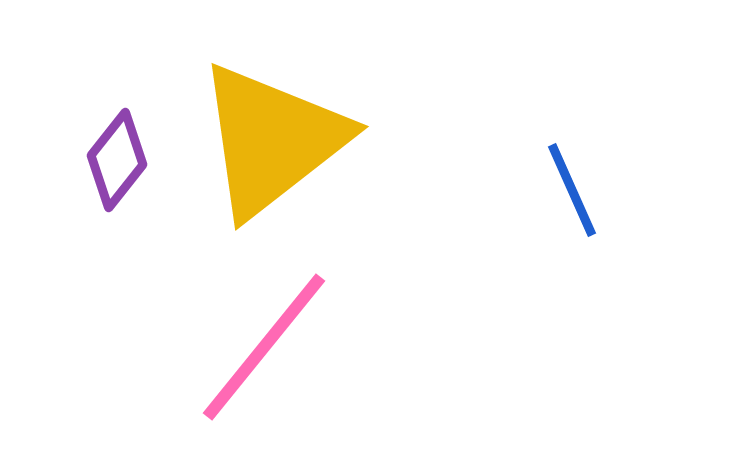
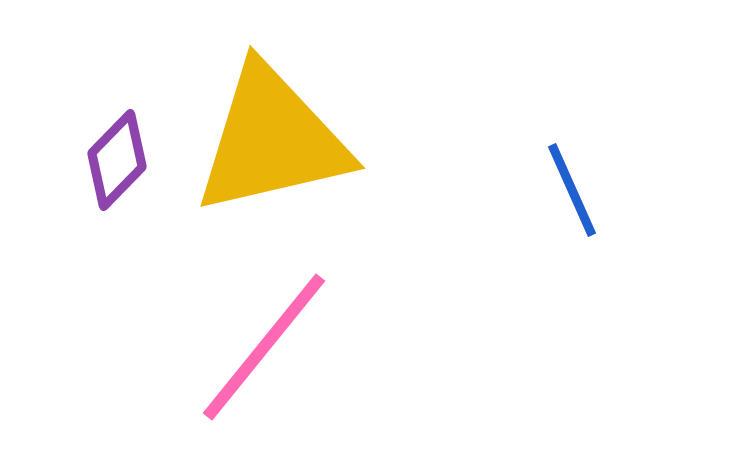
yellow triangle: rotated 25 degrees clockwise
purple diamond: rotated 6 degrees clockwise
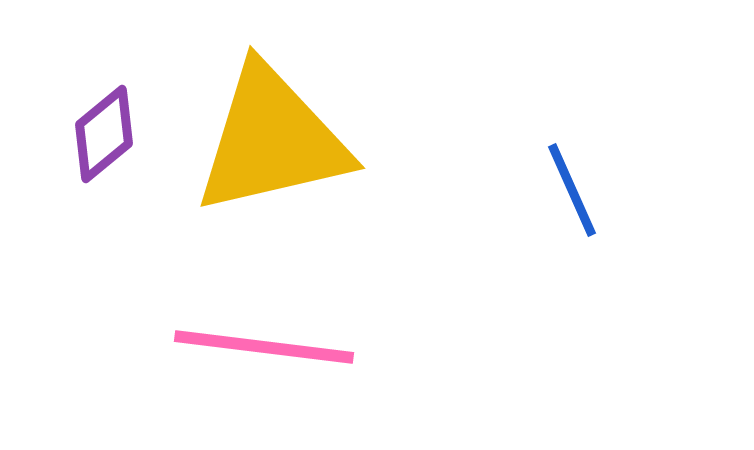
purple diamond: moved 13 px left, 26 px up; rotated 6 degrees clockwise
pink line: rotated 58 degrees clockwise
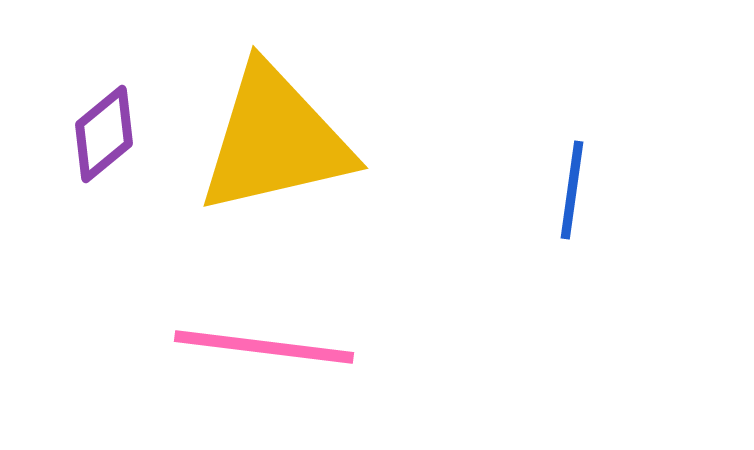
yellow triangle: moved 3 px right
blue line: rotated 32 degrees clockwise
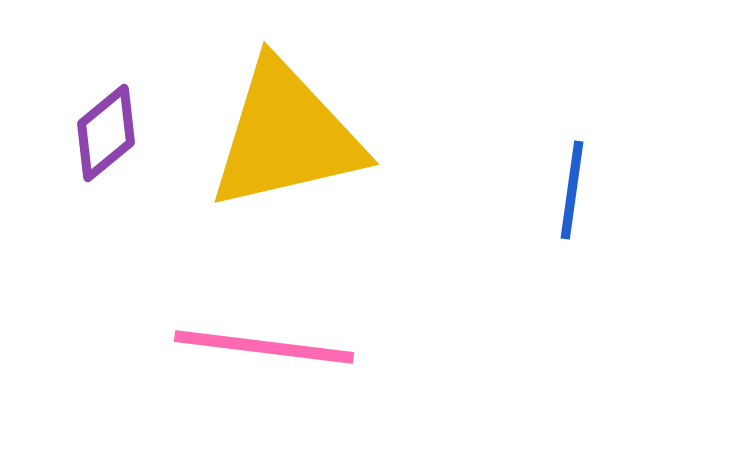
purple diamond: moved 2 px right, 1 px up
yellow triangle: moved 11 px right, 4 px up
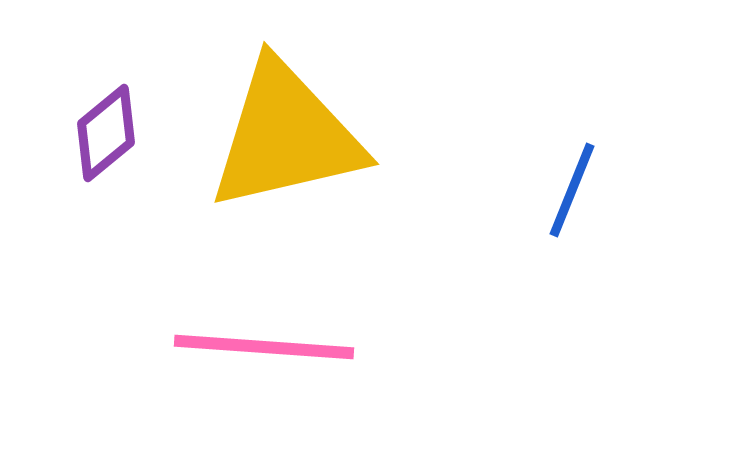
blue line: rotated 14 degrees clockwise
pink line: rotated 3 degrees counterclockwise
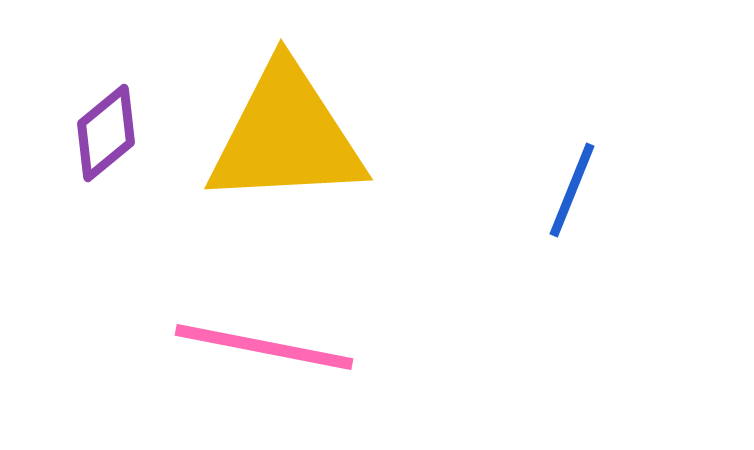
yellow triangle: rotated 10 degrees clockwise
pink line: rotated 7 degrees clockwise
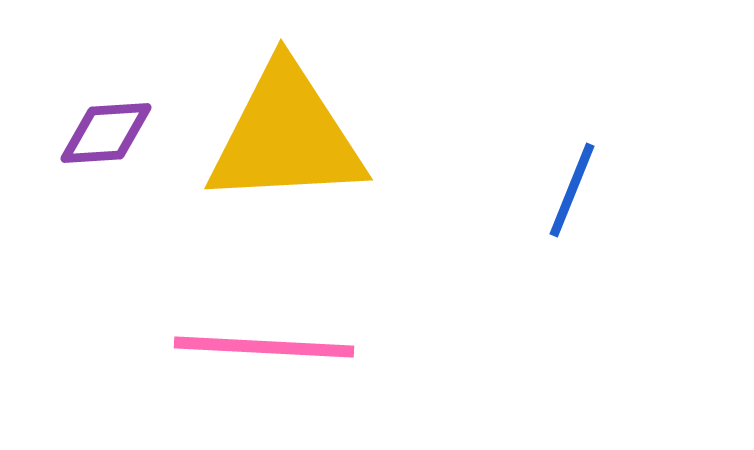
purple diamond: rotated 36 degrees clockwise
pink line: rotated 8 degrees counterclockwise
